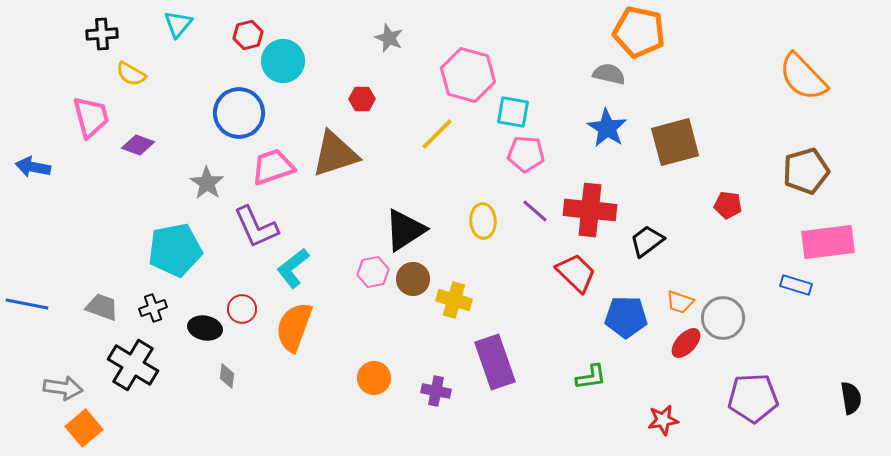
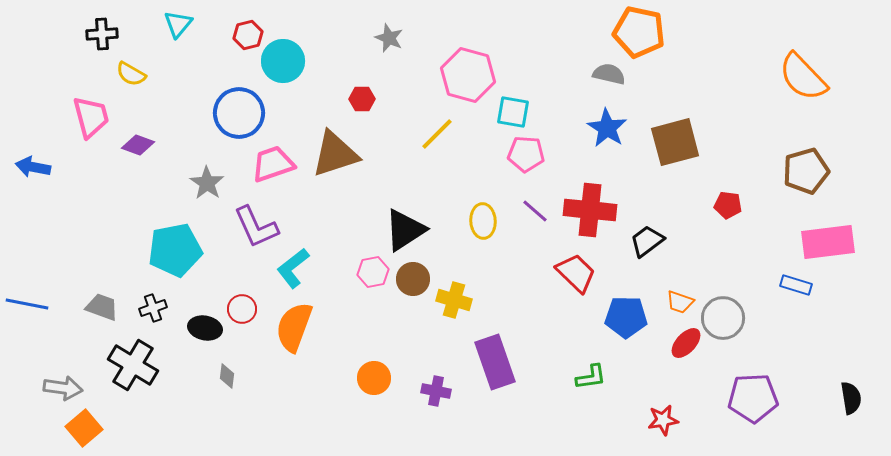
pink trapezoid at (273, 167): moved 3 px up
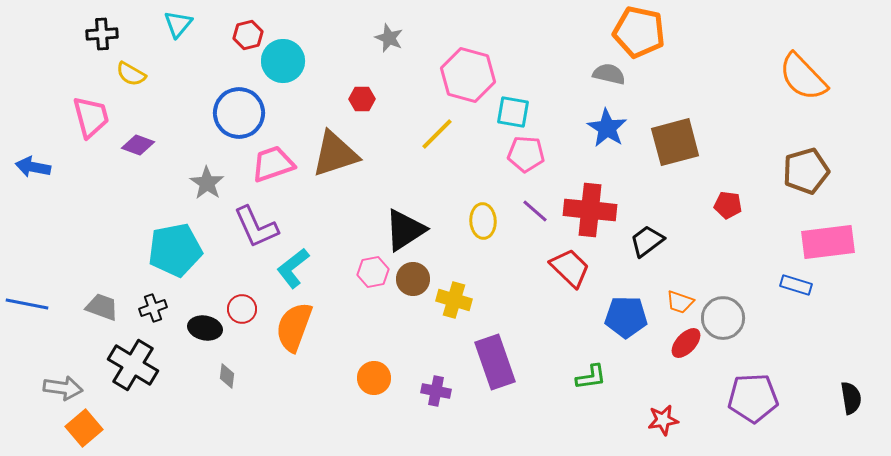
red trapezoid at (576, 273): moved 6 px left, 5 px up
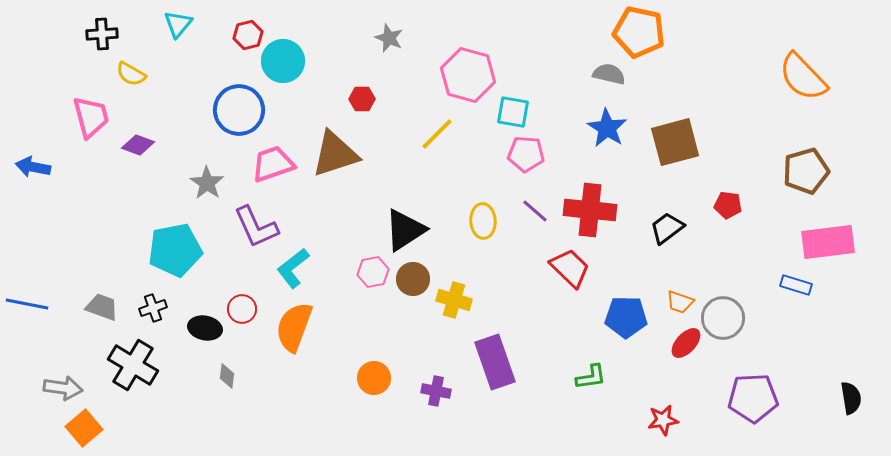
blue circle at (239, 113): moved 3 px up
black trapezoid at (647, 241): moved 20 px right, 13 px up
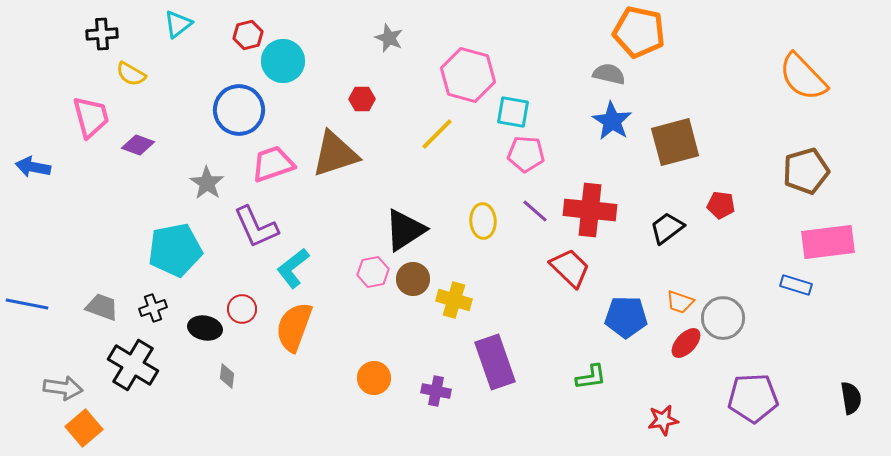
cyan triangle at (178, 24): rotated 12 degrees clockwise
blue star at (607, 128): moved 5 px right, 7 px up
red pentagon at (728, 205): moved 7 px left
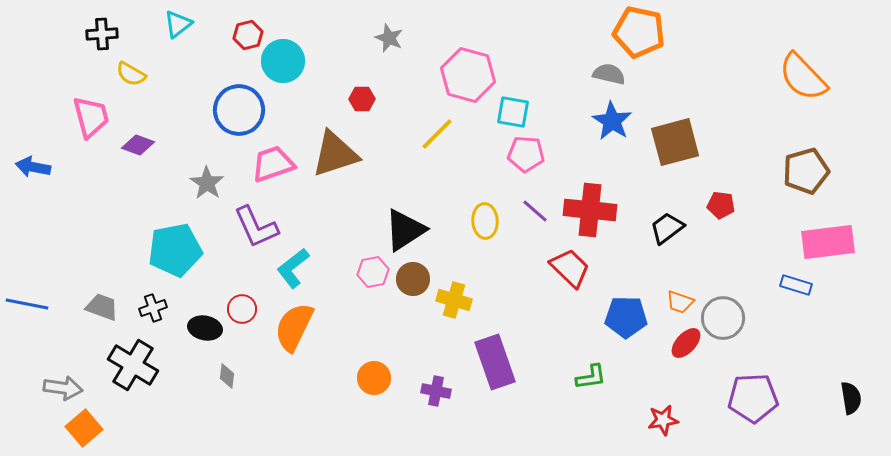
yellow ellipse at (483, 221): moved 2 px right
orange semicircle at (294, 327): rotated 6 degrees clockwise
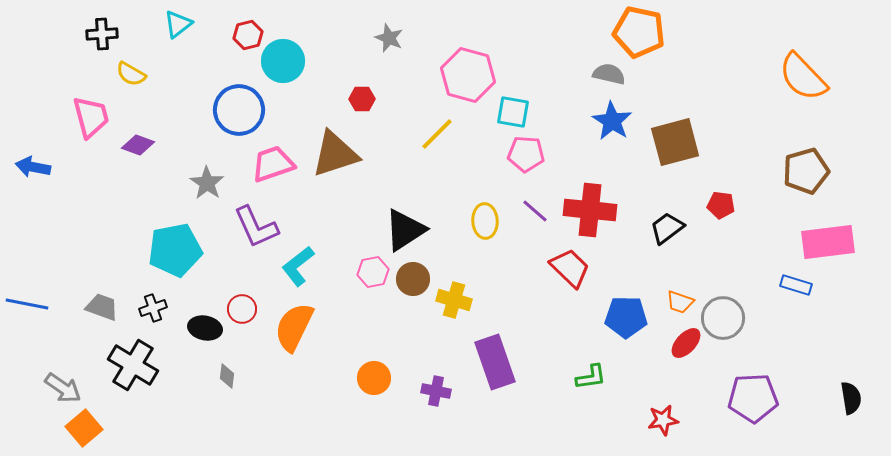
cyan L-shape at (293, 268): moved 5 px right, 2 px up
gray arrow at (63, 388): rotated 27 degrees clockwise
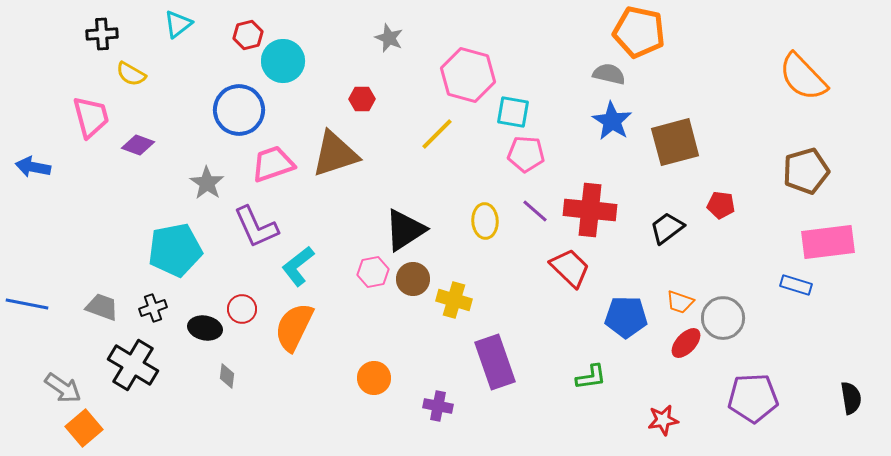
purple cross at (436, 391): moved 2 px right, 15 px down
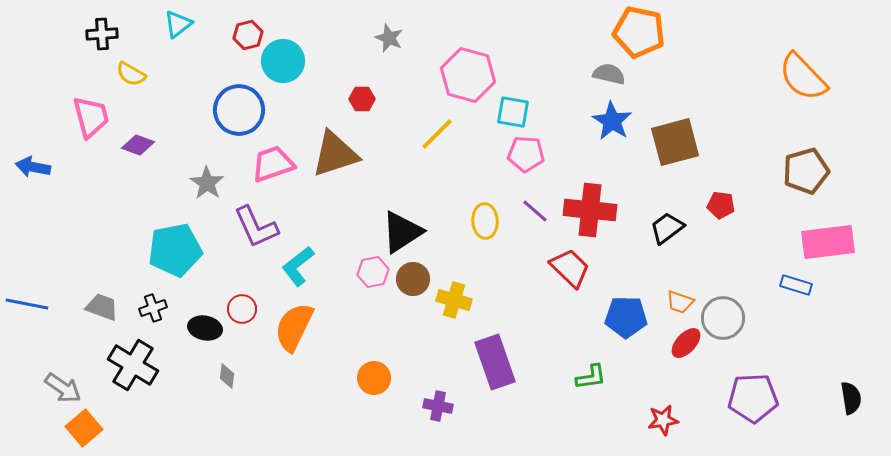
black triangle at (405, 230): moved 3 px left, 2 px down
